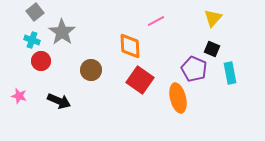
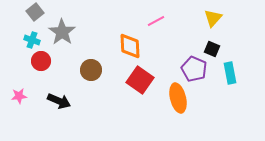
pink star: rotated 21 degrees counterclockwise
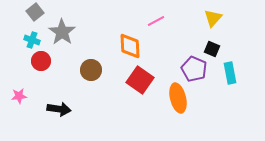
black arrow: moved 8 px down; rotated 15 degrees counterclockwise
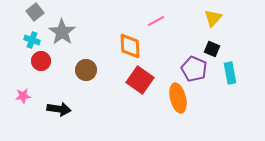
brown circle: moved 5 px left
pink star: moved 4 px right
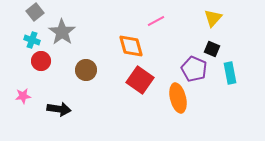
orange diamond: moved 1 px right; rotated 12 degrees counterclockwise
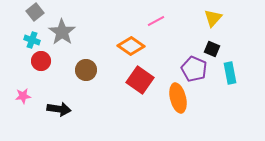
orange diamond: rotated 40 degrees counterclockwise
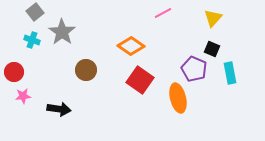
pink line: moved 7 px right, 8 px up
red circle: moved 27 px left, 11 px down
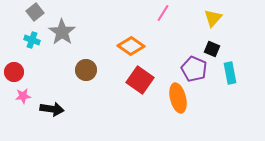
pink line: rotated 30 degrees counterclockwise
black arrow: moved 7 px left
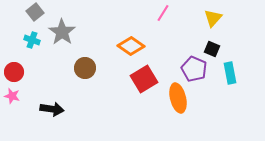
brown circle: moved 1 px left, 2 px up
red square: moved 4 px right, 1 px up; rotated 24 degrees clockwise
pink star: moved 11 px left; rotated 21 degrees clockwise
